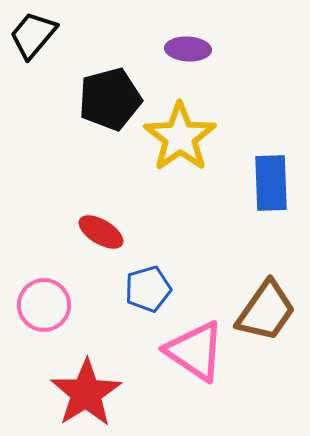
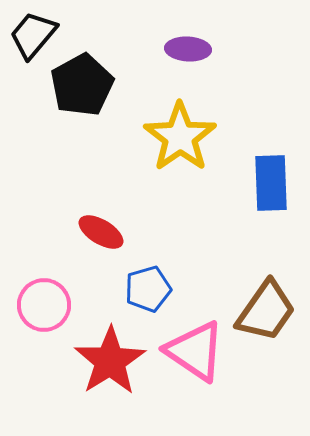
black pentagon: moved 28 px left, 14 px up; rotated 14 degrees counterclockwise
red star: moved 24 px right, 32 px up
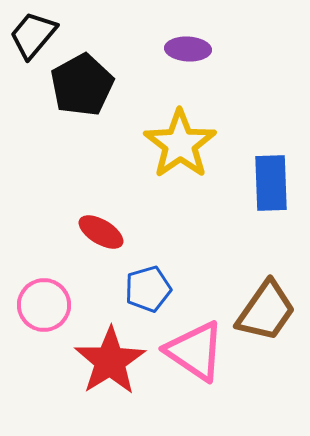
yellow star: moved 7 px down
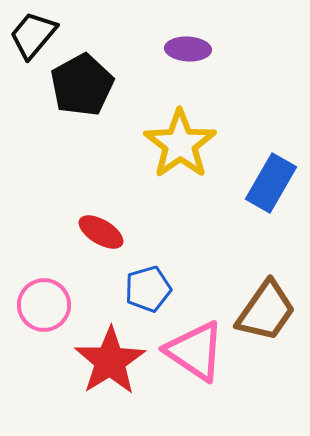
blue rectangle: rotated 32 degrees clockwise
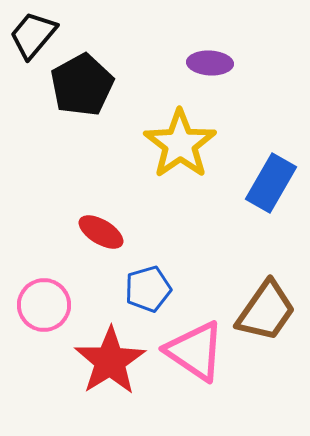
purple ellipse: moved 22 px right, 14 px down
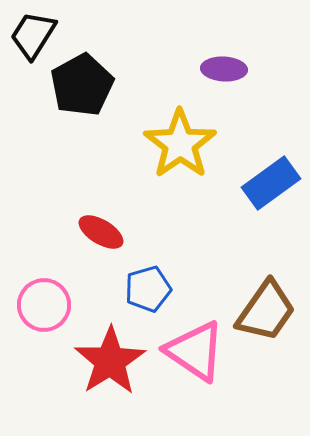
black trapezoid: rotated 8 degrees counterclockwise
purple ellipse: moved 14 px right, 6 px down
blue rectangle: rotated 24 degrees clockwise
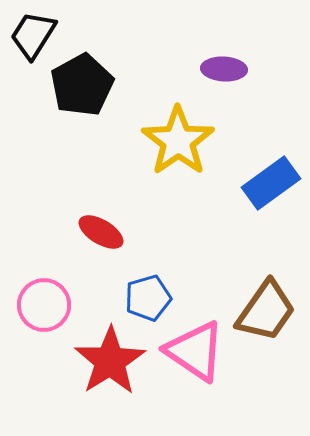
yellow star: moved 2 px left, 3 px up
blue pentagon: moved 9 px down
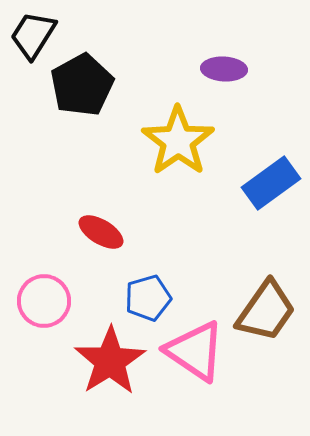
pink circle: moved 4 px up
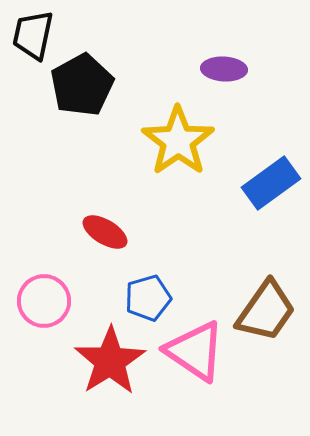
black trapezoid: rotated 20 degrees counterclockwise
red ellipse: moved 4 px right
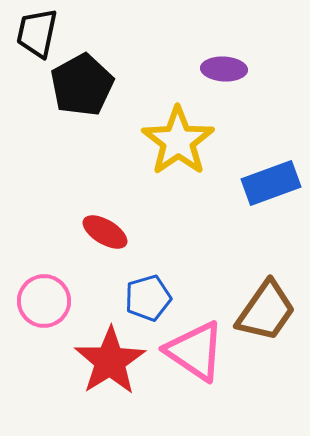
black trapezoid: moved 4 px right, 2 px up
blue rectangle: rotated 16 degrees clockwise
